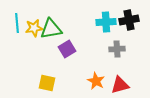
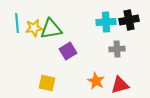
purple square: moved 1 px right, 2 px down
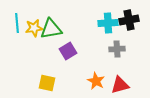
cyan cross: moved 2 px right, 1 px down
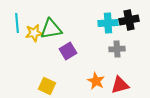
yellow star: moved 5 px down
yellow square: moved 3 px down; rotated 12 degrees clockwise
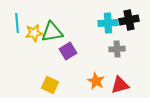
green triangle: moved 1 px right, 3 px down
yellow square: moved 3 px right, 1 px up
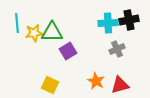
green triangle: rotated 10 degrees clockwise
gray cross: rotated 21 degrees counterclockwise
